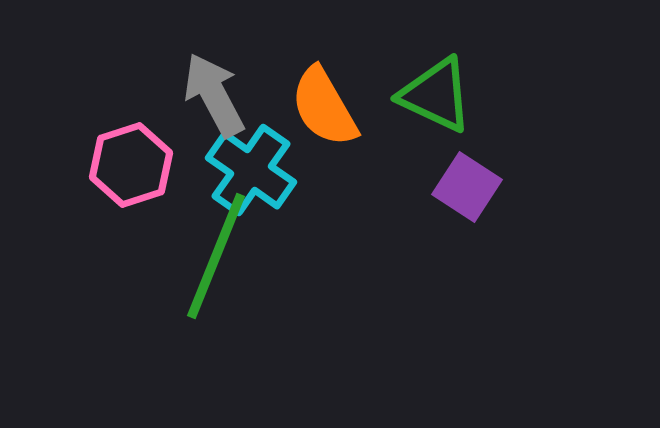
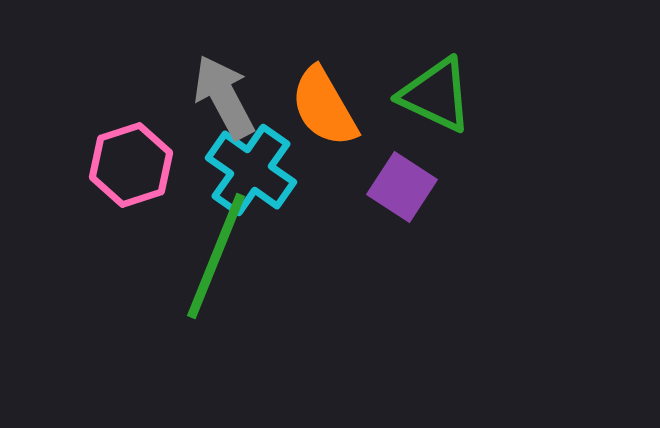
gray arrow: moved 10 px right, 2 px down
purple square: moved 65 px left
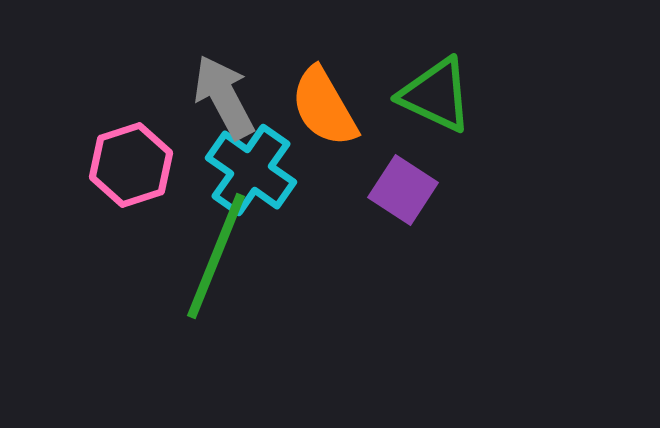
purple square: moved 1 px right, 3 px down
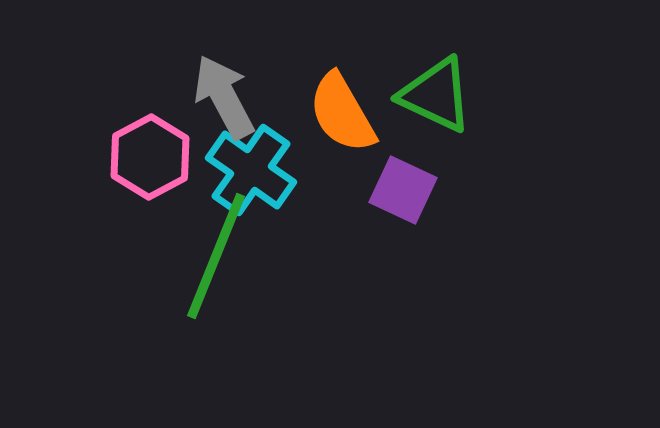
orange semicircle: moved 18 px right, 6 px down
pink hexagon: moved 19 px right, 8 px up; rotated 10 degrees counterclockwise
purple square: rotated 8 degrees counterclockwise
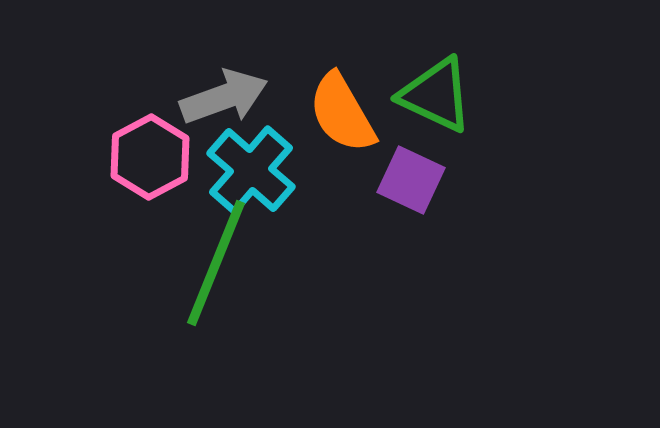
gray arrow: rotated 98 degrees clockwise
cyan cross: rotated 6 degrees clockwise
purple square: moved 8 px right, 10 px up
green line: moved 7 px down
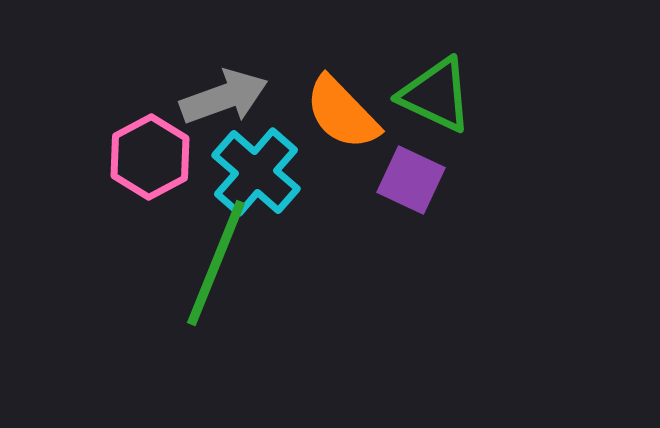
orange semicircle: rotated 14 degrees counterclockwise
cyan cross: moved 5 px right, 2 px down
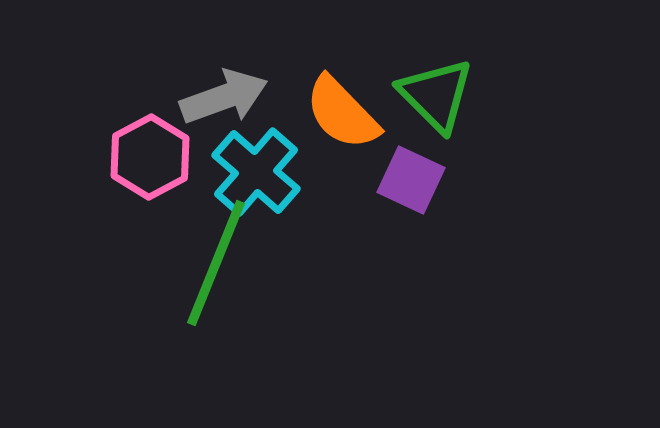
green triangle: rotated 20 degrees clockwise
